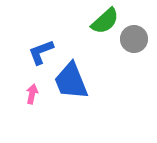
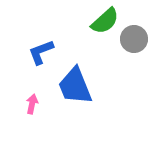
blue trapezoid: moved 4 px right, 5 px down
pink arrow: moved 10 px down
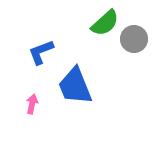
green semicircle: moved 2 px down
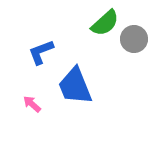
pink arrow: rotated 60 degrees counterclockwise
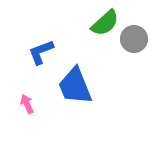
pink arrow: moved 5 px left; rotated 24 degrees clockwise
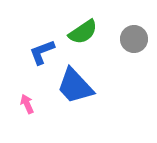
green semicircle: moved 22 px left, 9 px down; rotated 8 degrees clockwise
blue L-shape: moved 1 px right
blue trapezoid: rotated 21 degrees counterclockwise
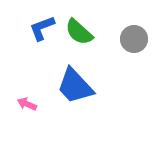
green semicircle: moved 4 px left; rotated 76 degrees clockwise
blue L-shape: moved 24 px up
pink arrow: rotated 42 degrees counterclockwise
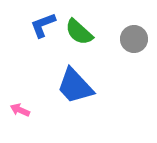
blue L-shape: moved 1 px right, 3 px up
pink arrow: moved 7 px left, 6 px down
